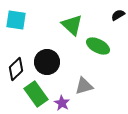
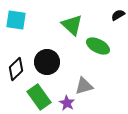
green rectangle: moved 3 px right, 3 px down
purple star: moved 5 px right
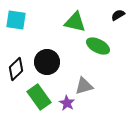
green triangle: moved 3 px right, 3 px up; rotated 30 degrees counterclockwise
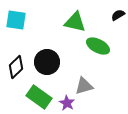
black diamond: moved 2 px up
green rectangle: rotated 20 degrees counterclockwise
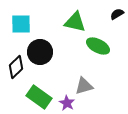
black semicircle: moved 1 px left, 1 px up
cyan square: moved 5 px right, 4 px down; rotated 10 degrees counterclockwise
black circle: moved 7 px left, 10 px up
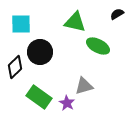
black diamond: moved 1 px left
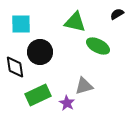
black diamond: rotated 55 degrees counterclockwise
green rectangle: moved 1 px left, 2 px up; rotated 60 degrees counterclockwise
